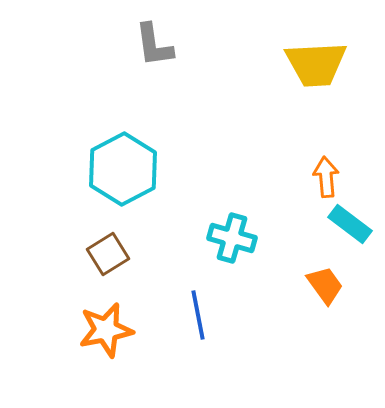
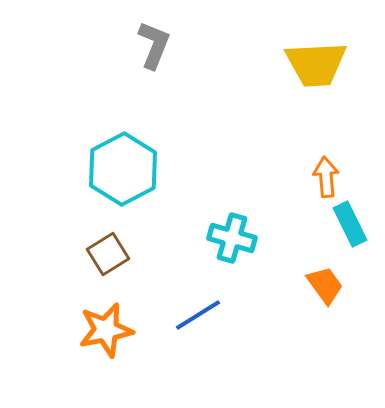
gray L-shape: rotated 150 degrees counterclockwise
cyan rectangle: rotated 27 degrees clockwise
blue line: rotated 69 degrees clockwise
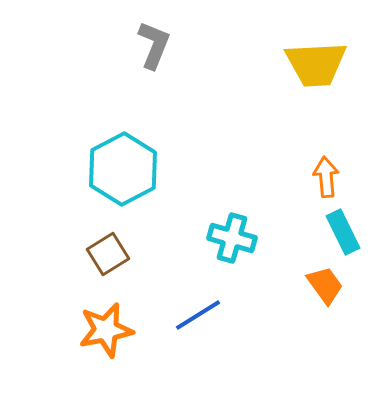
cyan rectangle: moved 7 px left, 8 px down
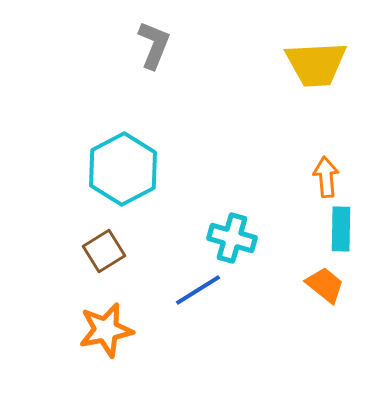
cyan rectangle: moved 2 px left, 3 px up; rotated 27 degrees clockwise
brown square: moved 4 px left, 3 px up
orange trapezoid: rotated 15 degrees counterclockwise
blue line: moved 25 px up
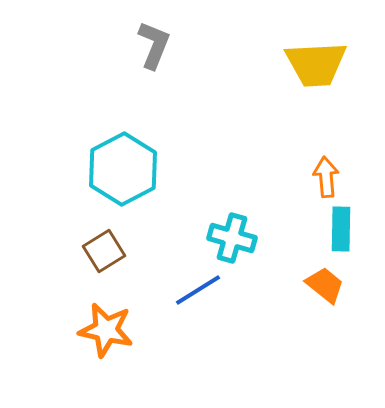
orange star: rotated 24 degrees clockwise
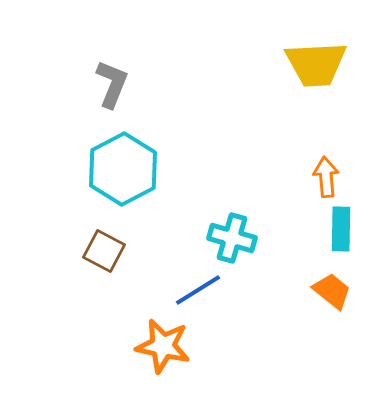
gray L-shape: moved 42 px left, 39 px down
brown square: rotated 30 degrees counterclockwise
orange trapezoid: moved 7 px right, 6 px down
orange star: moved 57 px right, 16 px down
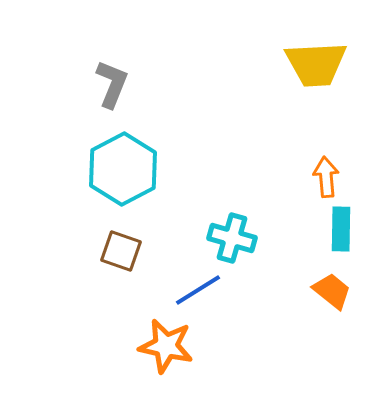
brown square: moved 17 px right; rotated 9 degrees counterclockwise
orange star: moved 3 px right
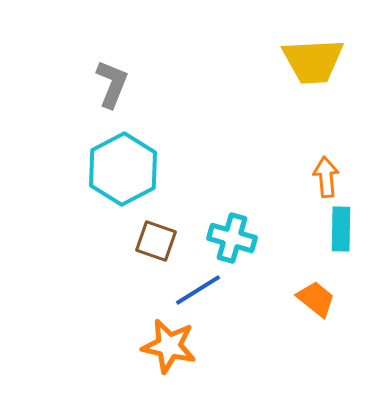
yellow trapezoid: moved 3 px left, 3 px up
brown square: moved 35 px right, 10 px up
orange trapezoid: moved 16 px left, 8 px down
orange star: moved 3 px right
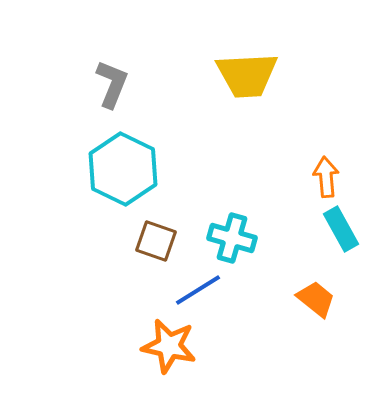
yellow trapezoid: moved 66 px left, 14 px down
cyan hexagon: rotated 6 degrees counterclockwise
cyan rectangle: rotated 30 degrees counterclockwise
